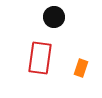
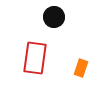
red rectangle: moved 5 px left
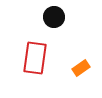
orange rectangle: rotated 36 degrees clockwise
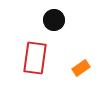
black circle: moved 3 px down
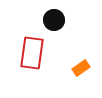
red rectangle: moved 3 px left, 5 px up
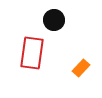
orange rectangle: rotated 12 degrees counterclockwise
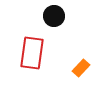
black circle: moved 4 px up
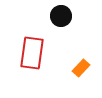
black circle: moved 7 px right
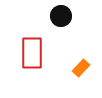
red rectangle: rotated 8 degrees counterclockwise
